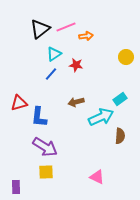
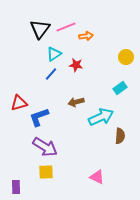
black triangle: rotated 15 degrees counterclockwise
cyan rectangle: moved 11 px up
blue L-shape: rotated 65 degrees clockwise
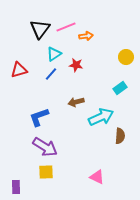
red triangle: moved 33 px up
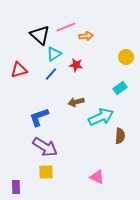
black triangle: moved 6 px down; rotated 25 degrees counterclockwise
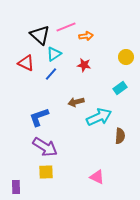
red star: moved 8 px right
red triangle: moved 7 px right, 7 px up; rotated 42 degrees clockwise
cyan arrow: moved 2 px left
